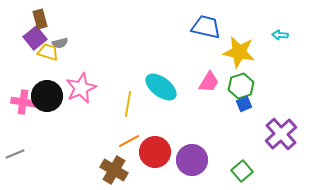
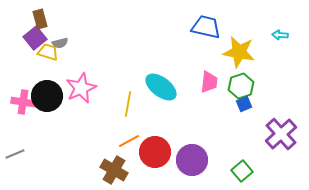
pink trapezoid: rotated 25 degrees counterclockwise
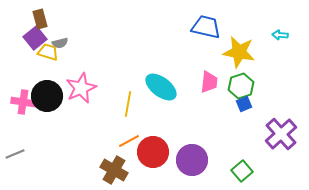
red circle: moved 2 px left
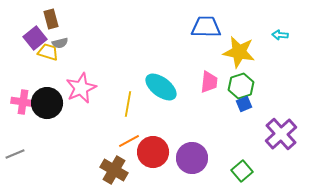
brown rectangle: moved 11 px right
blue trapezoid: rotated 12 degrees counterclockwise
black circle: moved 7 px down
purple circle: moved 2 px up
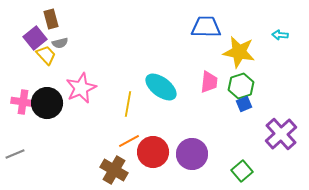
yellow trapezoid: moved 2 px left, 3 px down; rotated 30 degrees clockwise
purple circle: moved 4 px up
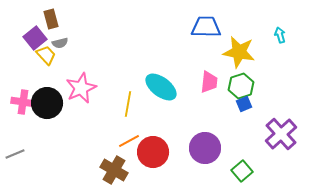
cyan arrow: rotated 70 degrees clockwise
purple circle: moved 13 px right, 6 px up
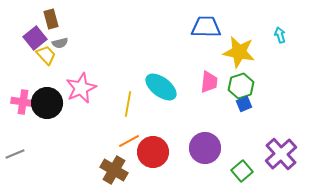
purple cross: moved 20 px down
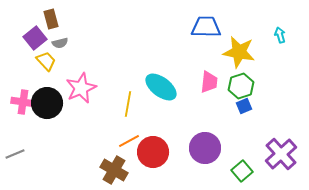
yellow trapezoid: moved 6 px down
blue square: moved 2 px down
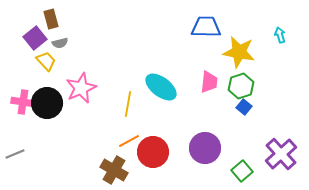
blue square: moved 1 px down; rotated 28 degrees counterclockwise
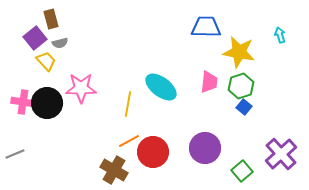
pink star: rotated 24 degrees clockwise
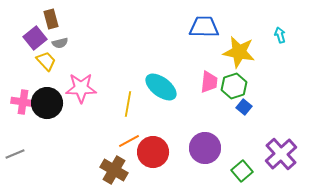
blue trapezoid: moved 2 px left
green hexagon: moved 7 px left
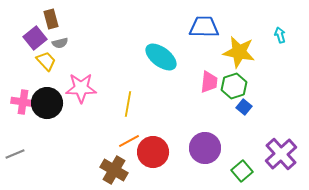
cyan ellipse: moved 30 px up
